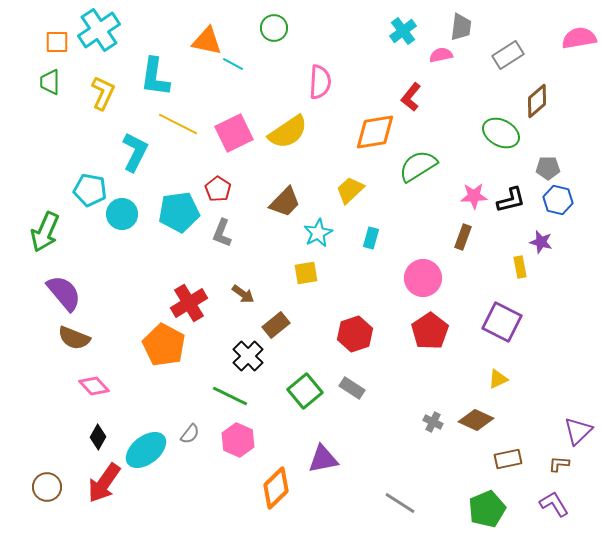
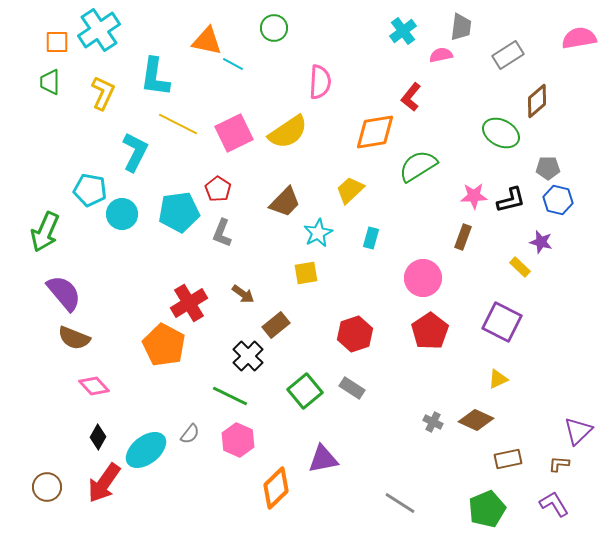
yellow rectangle at (520, 267): rotated 35 degrees counterclockwise
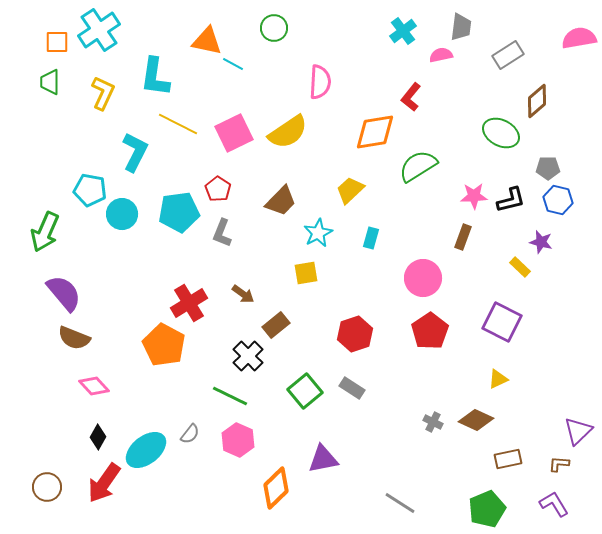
brown trapezoid at (285, 202): moved 4 px left, 1 px up
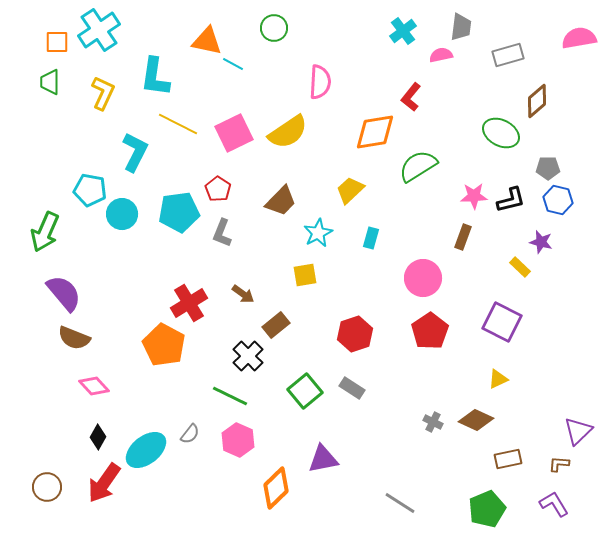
gray rectangle at (508, 55): rotated 16 degrees clockwise
yellow square at (306, 273): moved 1 px left, 2 px down
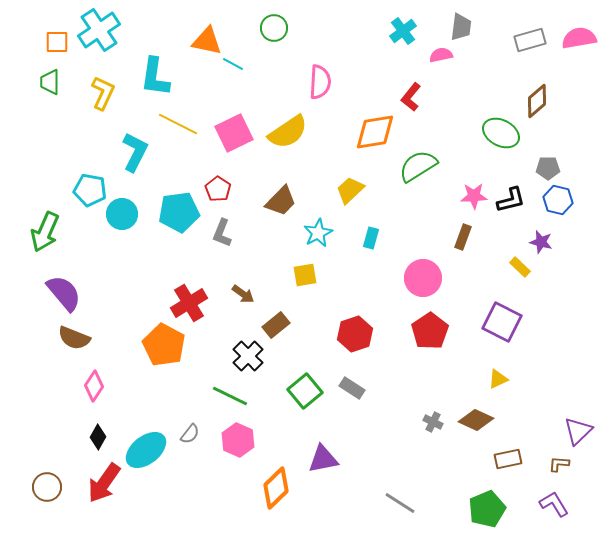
gray rectangle at (508, 55): moved 22 px right, 15 px up
pink diamond at (94, 386): rotated 76 degrees clockwise
